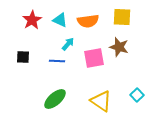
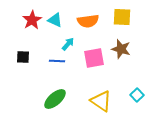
cyan triangle: moved 5 px left
brown star: moved 2 px right, 2 px down
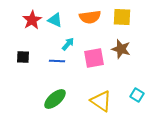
orange semicircle: moved 2 px right, 4 px up
cyan square: rotated 16 degrees counterclockwise
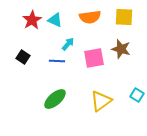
yellow square: moved 2 px right
black square: rotated 32 degrees clockwise
yellow triangle: rotated 50 degrees clockwise
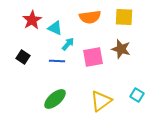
cyan triangle: moved 8 px down
pink square: moved 1 px left, 1 px up
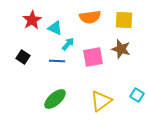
yellow square: moved 3 px down
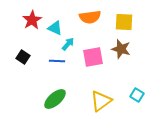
yellow square: moved 2 px down
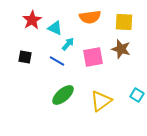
black square: moved 2 px right; rotated 24 degrees counterclockwise
blue line: rotated 28 degrees clockwise
green ellipse: moved 8 px right, 4 px up
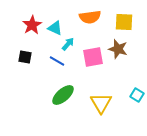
red star: moved 5 px down
brown star: moved 3 px left
yellow triangle: moved 2 px down; rotated 25 degrees counterclockwise
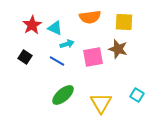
cyan arrow: moved 1 px left; rotated 32 degrees clockwise
black square: rotated 24 degrees clockwise
